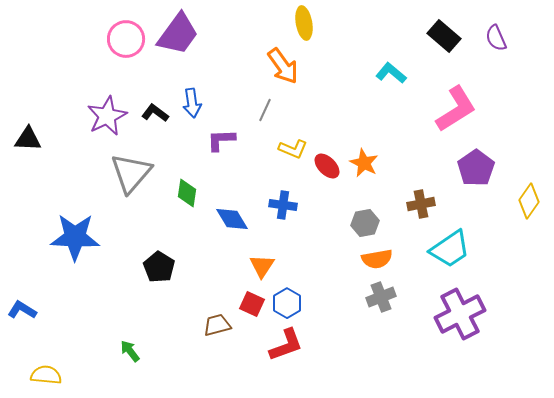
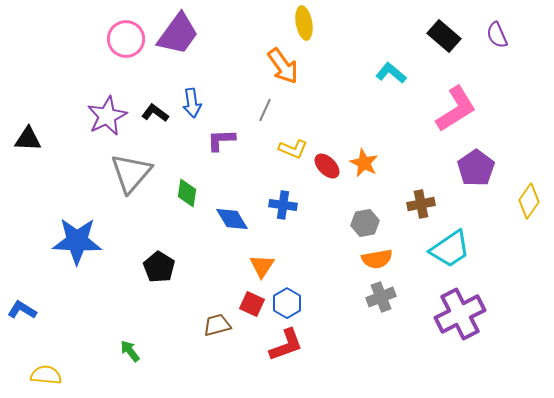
purple semicircle: moved 1 px right, 3 px up
blue star: moved 2 px right, 4 px down
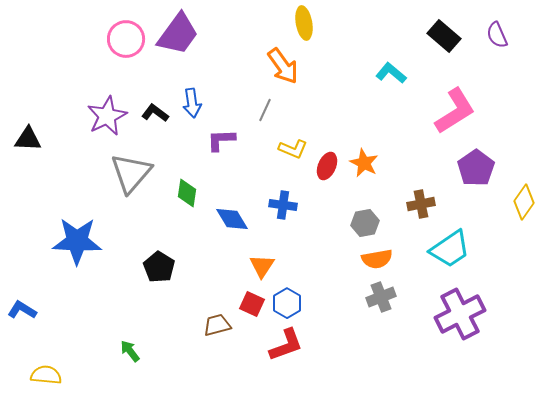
pink L-shape: moved 1 px left, 2 px down
red ellipse: rotated 68 degrees clockwise
yellow diamond: moved 5 px left, 1 px down
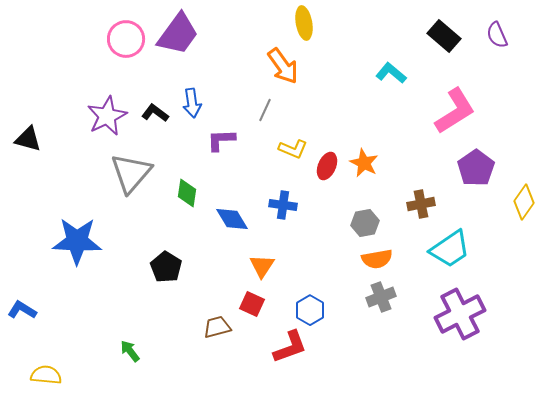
black triangle: rotated 12 degrees clockwise
black pentagon: moved 7 px right
blue hexagon: moved 23 px right, 7 px down
brown trapezoid: moved 2 px down
red L-shape: moved 4 px right, 2 px down
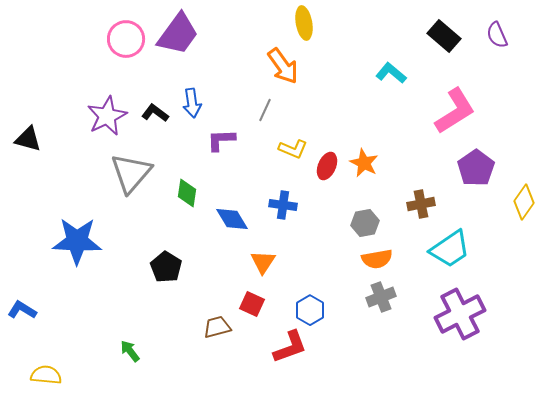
orange triangle: moved 1 px right, 4 px up
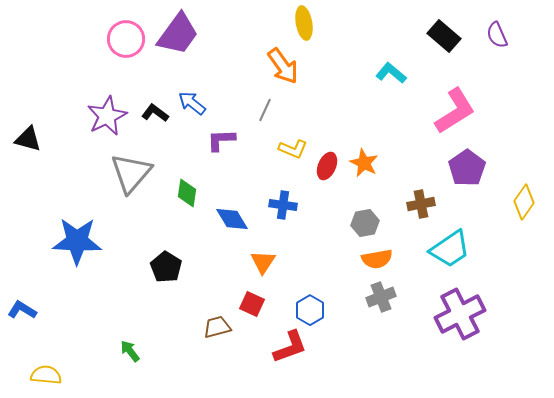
blue arrow: rotated 136 degrees clockwise
purple pentagon: moved 9 px left
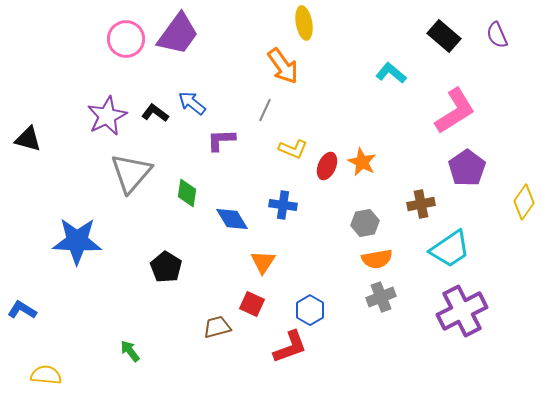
orange star: moved 2 px left, 1 px up
purple cross: moved 2 px right, 3 px up
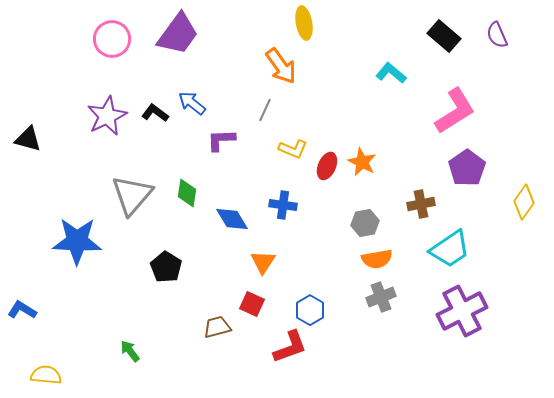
pink circle: moved 14 px left
orange arrow: moved 2 px left
gray triangle: moved 1 px right, 22 px down
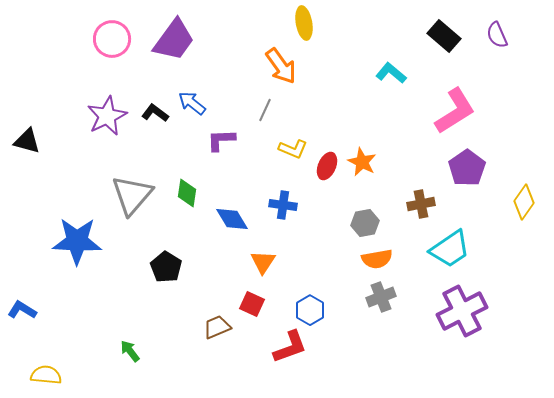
purple trapezoid: moved 4 px left, 6 px down
black triangle: moved 1 px left, 2 px down
brown trapezoid: rotated 8 degrees counterclockwise
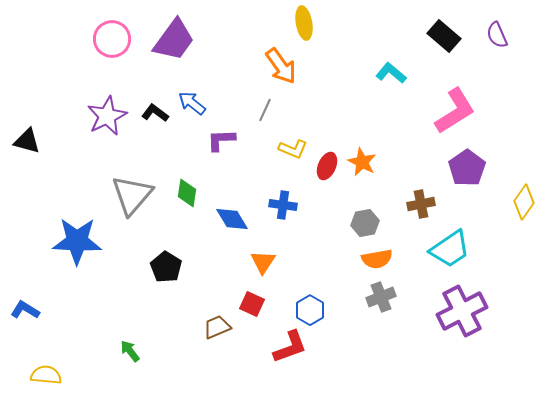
blue L-shape: moved 3 px right
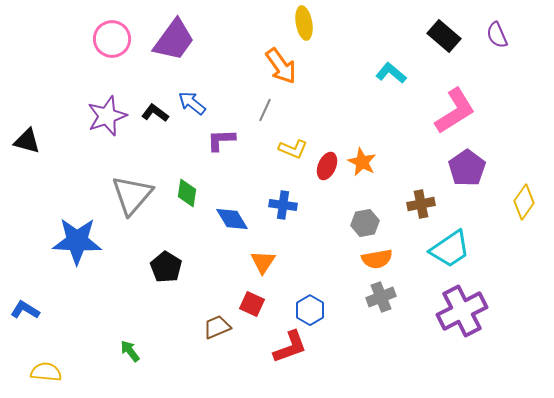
purple star: rotated 6 degrees clockwise
yellow semicircle: moved 3 px up
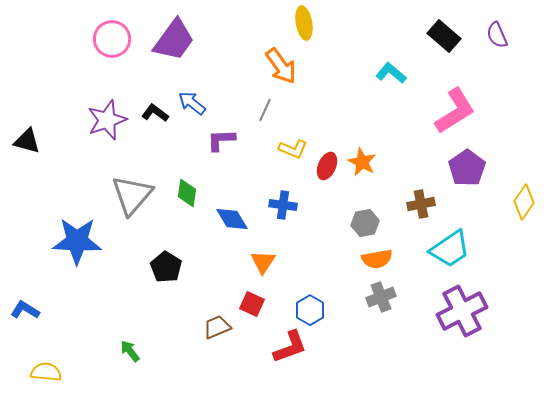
purple star: moved 4 px down
